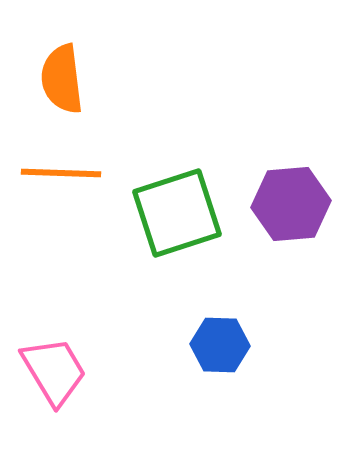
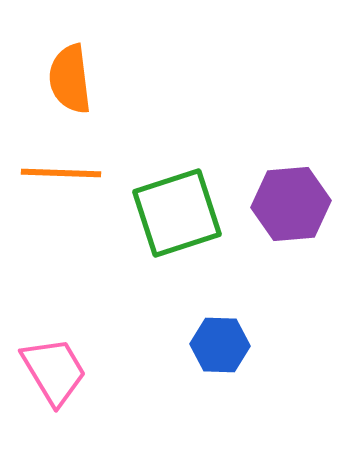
orange semicircle: moved 8 px right
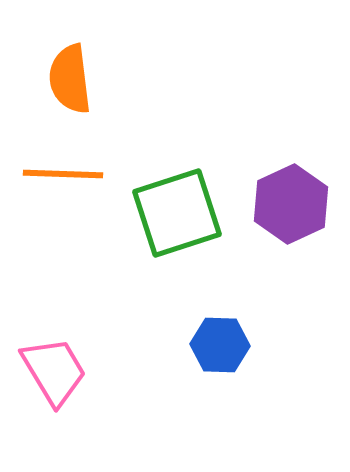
orange line: moved 2 px right, 1 px down
purple hexagon: rotated 20 degrees counterclockwise
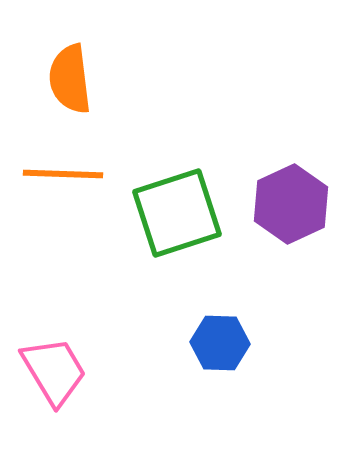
blue hexagon: moved 2 px up
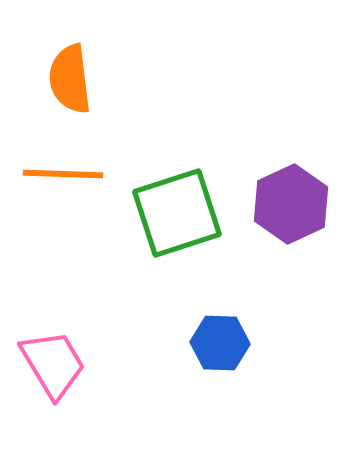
pink trapezoid: moved 1 px left, 7 px up
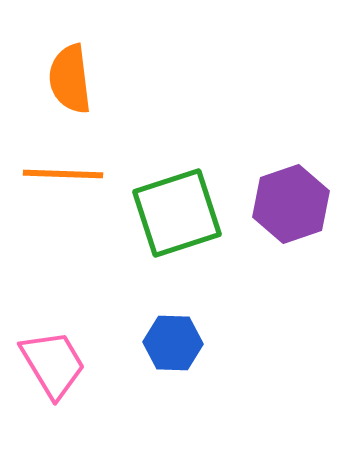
purple hexagon: rotated 6 degrees clockwise
blue hexagon: moved 47 px left
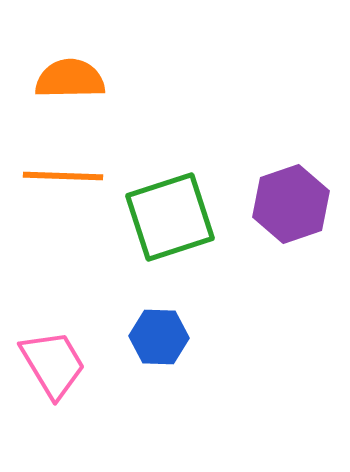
orange semicircle: rotated 96 degrees clockwise
orange line: moved 2 px down
green square: moved 7 px left, 4 px down
blue hexagon: moved 14 px left, 6 px up
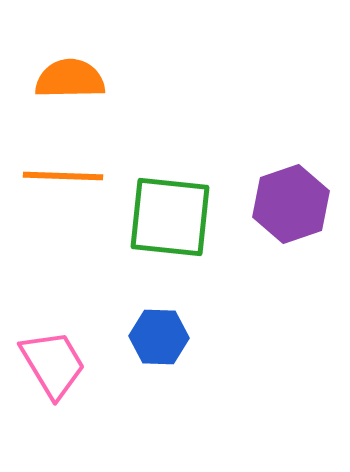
green square: rotated 24 degrees clockwise
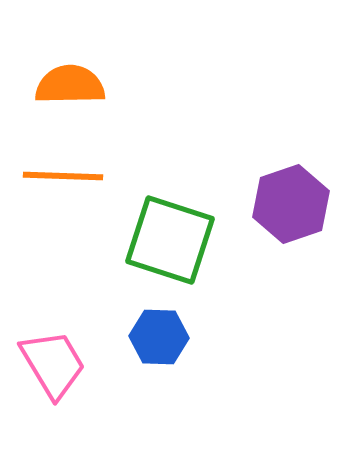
orange semicircle: moved 6 px down
green square: moved 23 px down; rotated 12 degrees clockwise
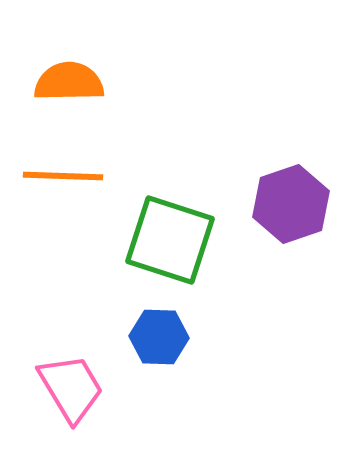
orange semicircle: moved 1 px left, 3 px up
pink trapezoid: moved 18 px right, 24 px down
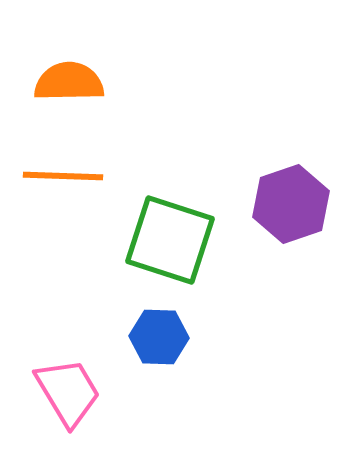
pink trapezoid: moved 3 px left, 4 px down
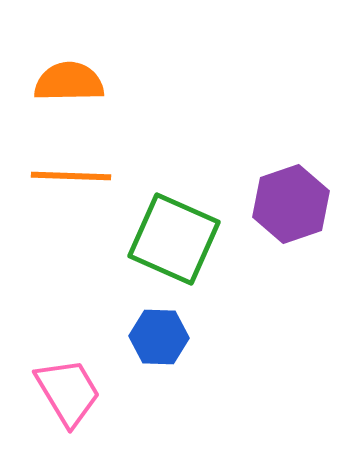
orange line: moved 8 px right
green square: moved 4 px right, 1 px up; rotated 6 degrees clockwise
